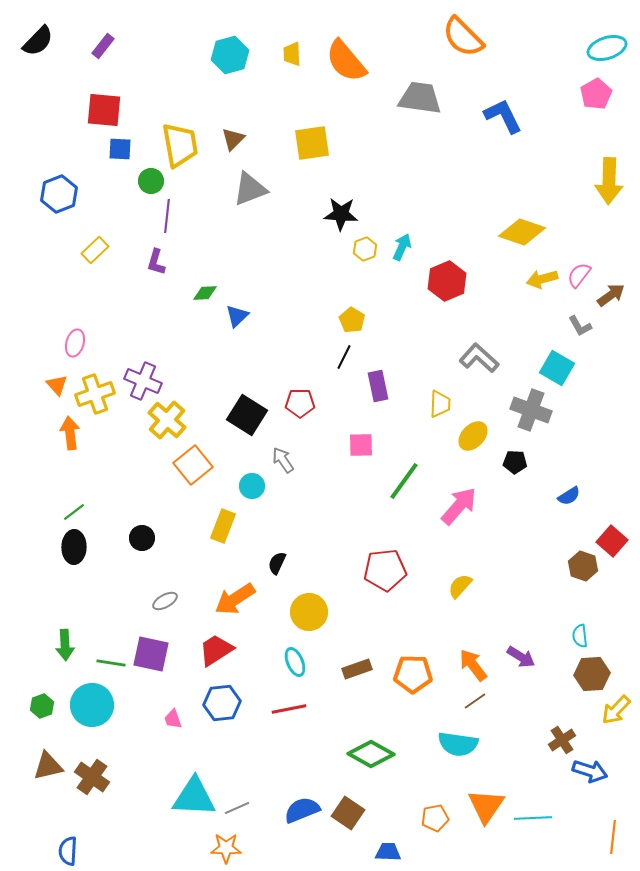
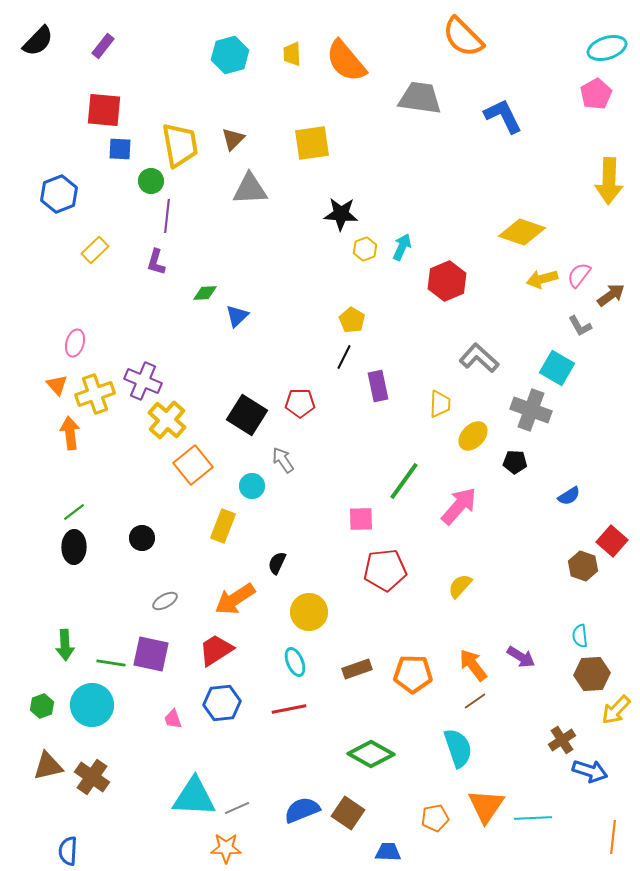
gray triangle at (250, 189): rotated 18 degrees clockwise
pink square at (361, 445): moved 74 px down
cyan semicircle at (458, 744): moved 4 px down; rotated 117 degrees counterclockwise
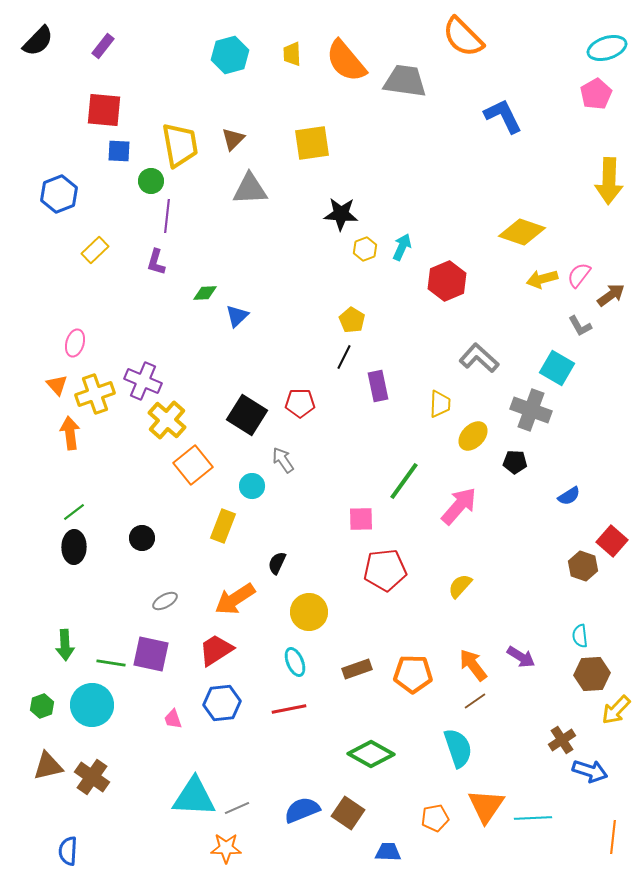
gray trapezoid at (420, 98): moved 15 px left, 17 px up
blue square at (120, 149): moved 1 px left, 2 px down
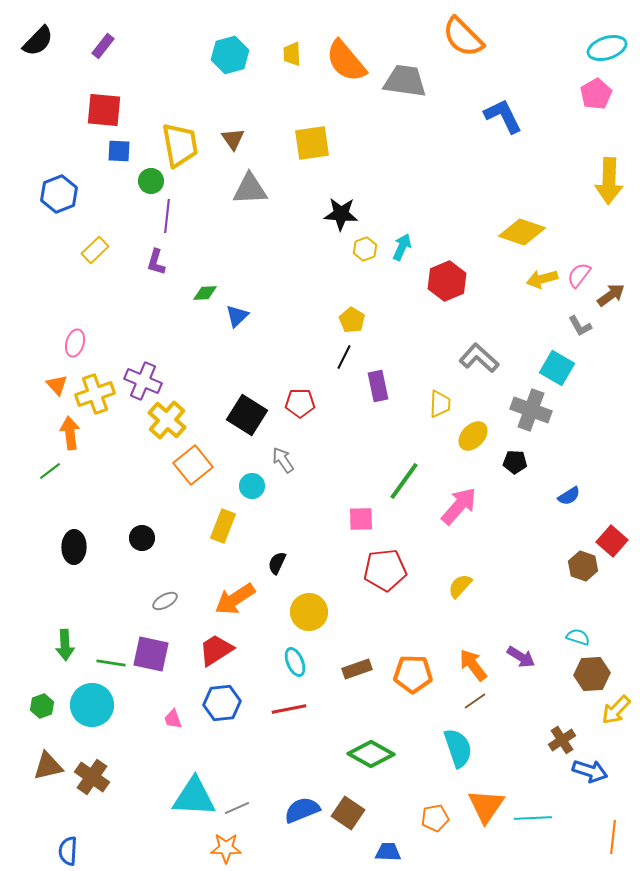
brown triangle at (233, 139): rotated 20 degrees counterclockwise
green line at (74, 512): moved 24 px left, 41 px up
cyan semicircle at (580, 636): moved 2 px left, 1 px down; rotated 115 degrees clockwise
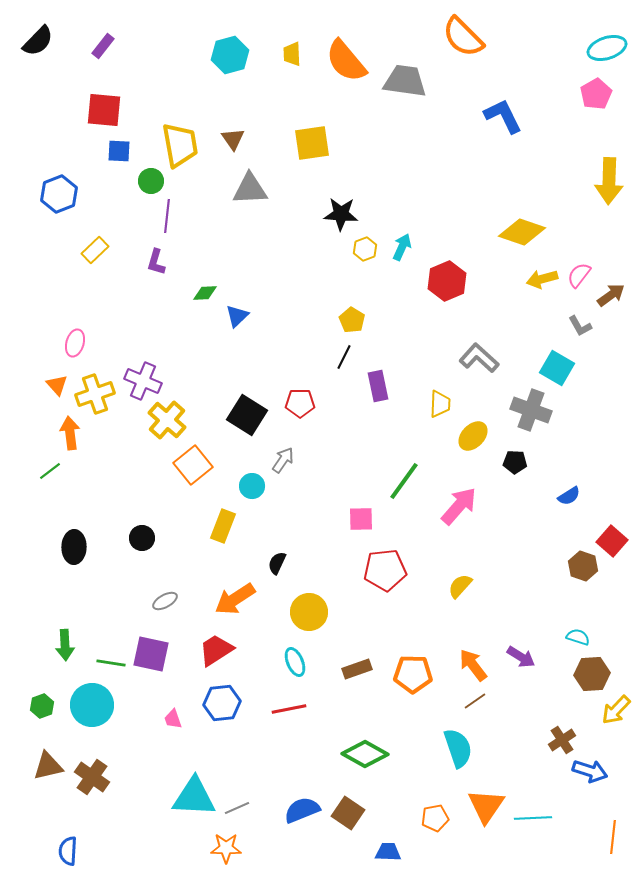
gray arrow at (283, 460): rotated 68 degrees clockwise
green diamond at (371, 754): moved 6 px left
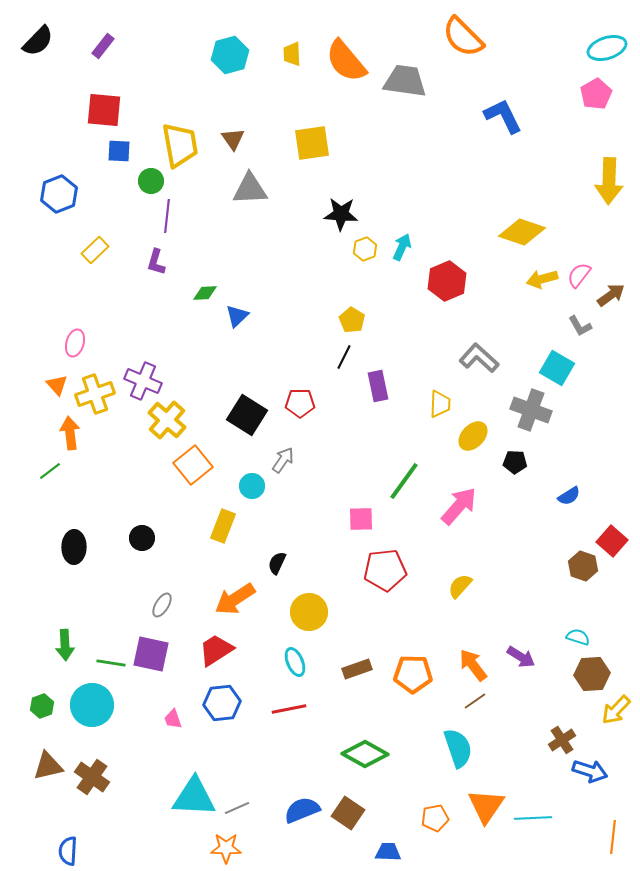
gray ellipse at (165, 601): moved 3 px left, 4 px down; rotated 30 degrees counterclockwise
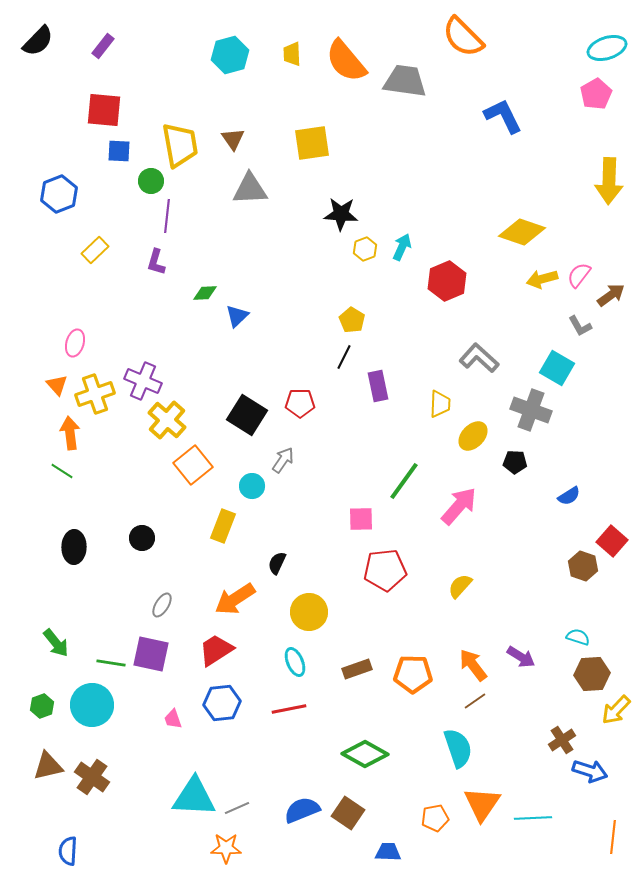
green line at (50, 471): moved 12 px right; rotated 70 degrees clockwise
green arrow at (65, 645): moved 9 px left, 2 px up; rotated 36 degrees counterclockwise
orange triangle at (486, 806): moved 4 px left, 2 px up
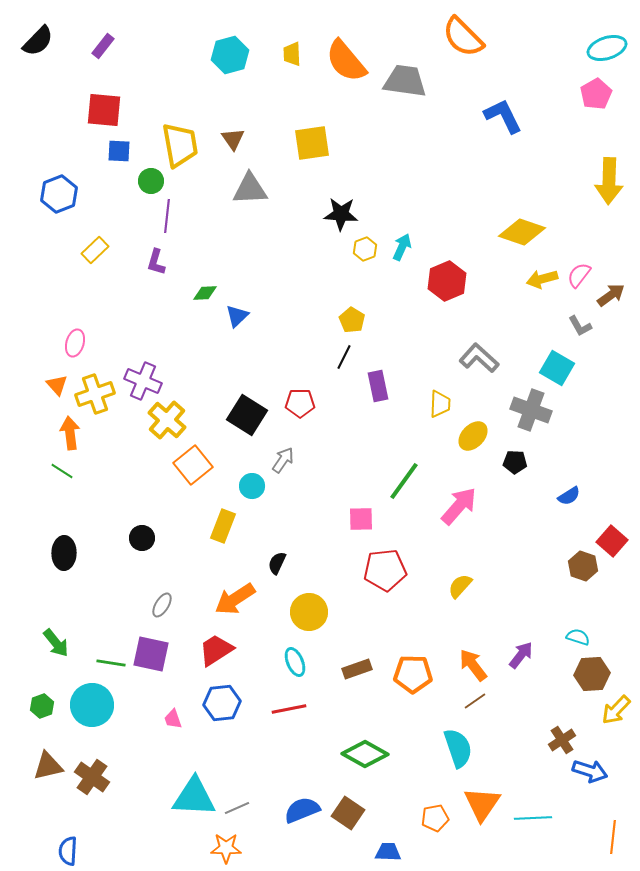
black ellipse at (74, 547): moved 10 px left, 6 px down
purple arrow at (521, 657): moved 2 px up; rotated 84 degrees counterclockwise
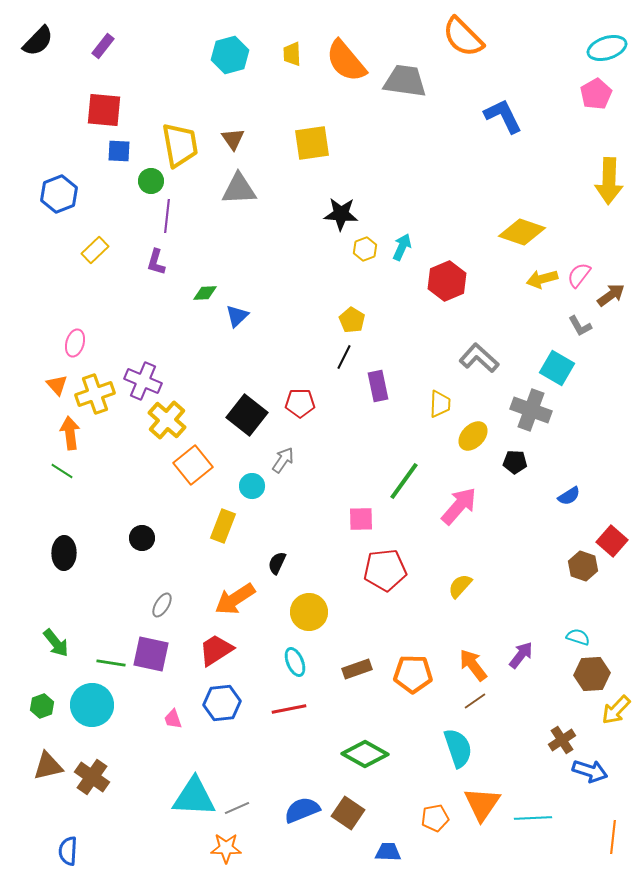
gray triangle at (250, 189): moved 11 px left
black square at (247, 415): rotated 6 degrees clockwise
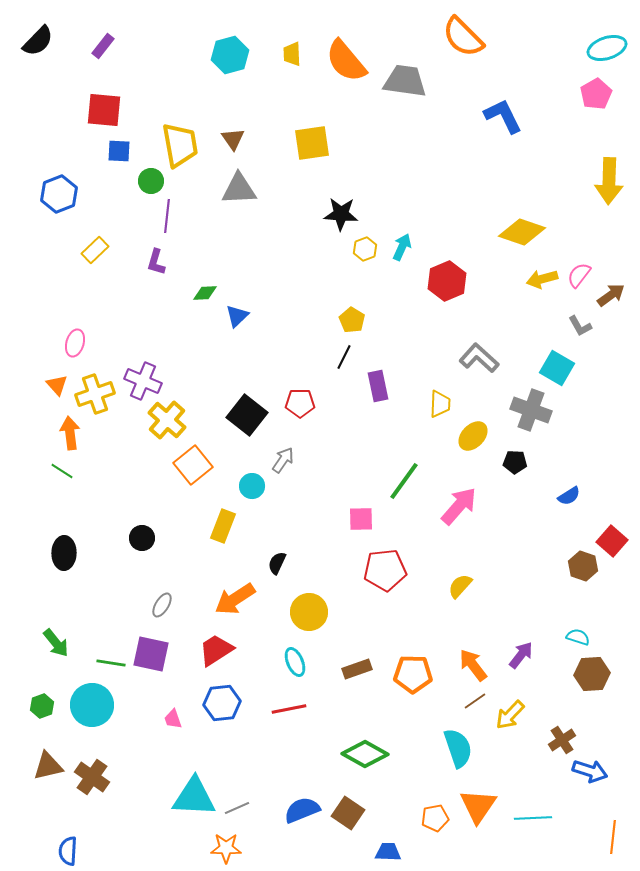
yellow arrow at (616, 710): moved 106 px left, 5 px down
orange triangle at (482, 804): moved 4 px left, 2 px down
